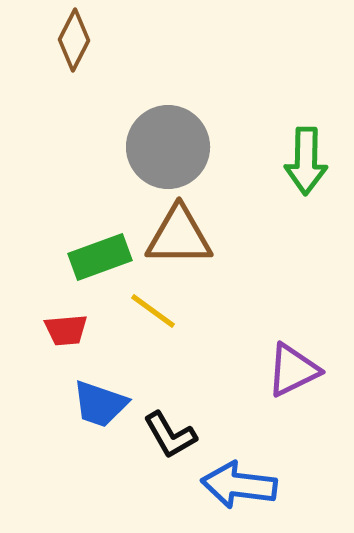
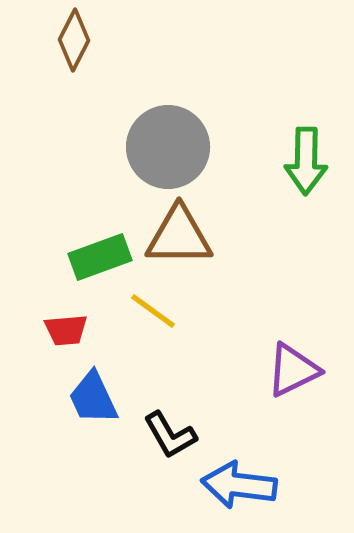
blue trapezoid: moved 7 px left, 6 px up; rotated 46 degrees clockwise
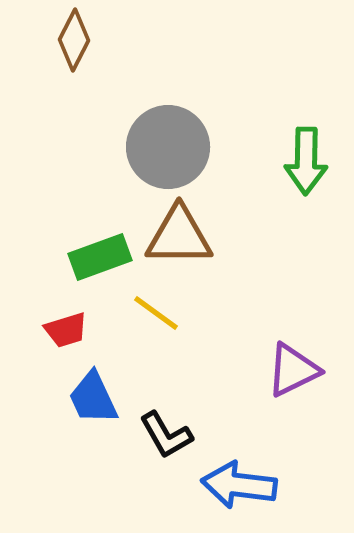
yellow line: moved 3 px right, 2 px down
red trapezoid: rotated 12 degrees counterclockwise
black L-shape: moved 4 px left
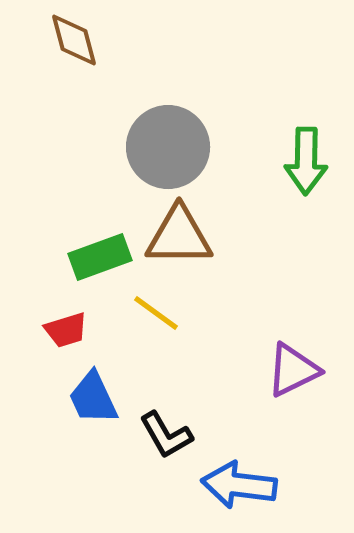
brown diamond: rotated 42 degrees counterclockwise
